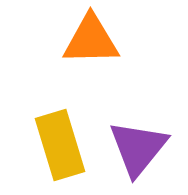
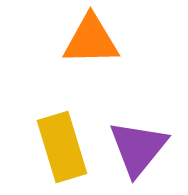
yellow rectangle: moved 2 px right, 2 px down
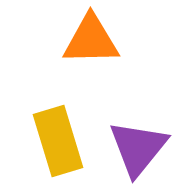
yellow rectangle: moved 4 px left, 6 px up
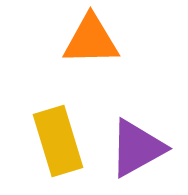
purple triangle: moved 1 px left; rotated 22 degrees clockwise
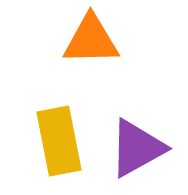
yellow rectangle: moved 1 px right; rotated 6 degrees clockwise
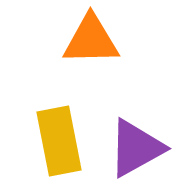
purple triangle: moved 1 px left
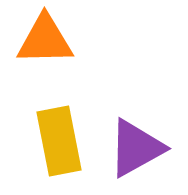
orange triangle: moved 46 px left
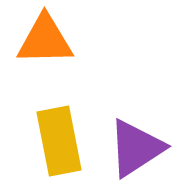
purple triangle: rotated 4 degrees counterclockwise
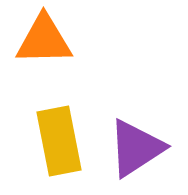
orange triangle: moved 1 px left
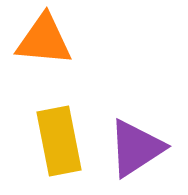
orange triangle: rotated 6 degrees clockwise
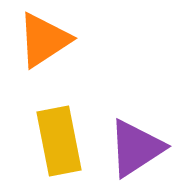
orange triangle: rotated 38 degrees counterclockwise
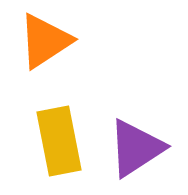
orange triangle: moved 1 px right, 1 px down
